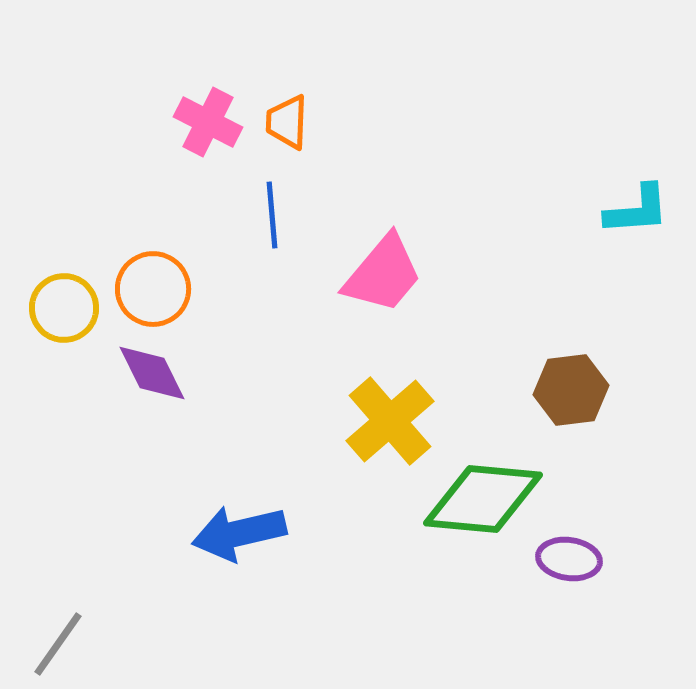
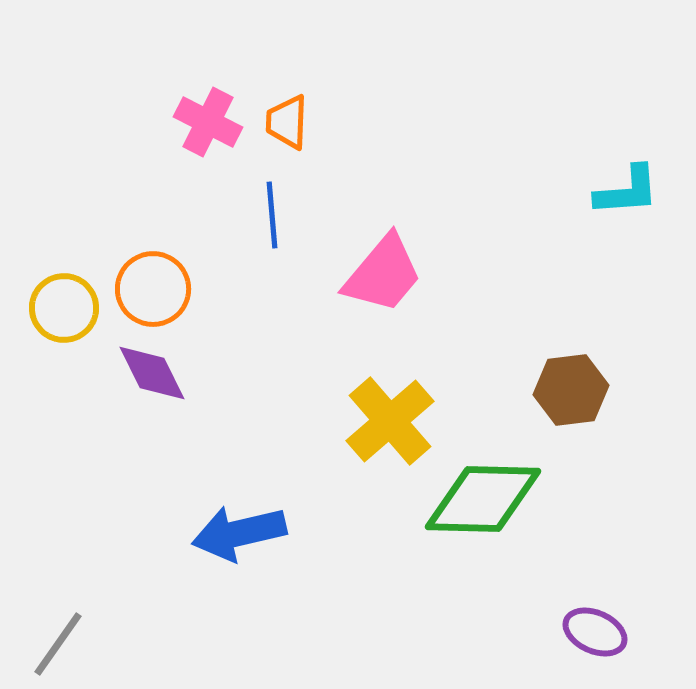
cyan L-shape: moved 10 px left, 19 px up
green diamond: rotated 4 degrees counterclockwise
purple ellipse: moved 26 px right, 73 px down; rotated 16 degrees clockwise
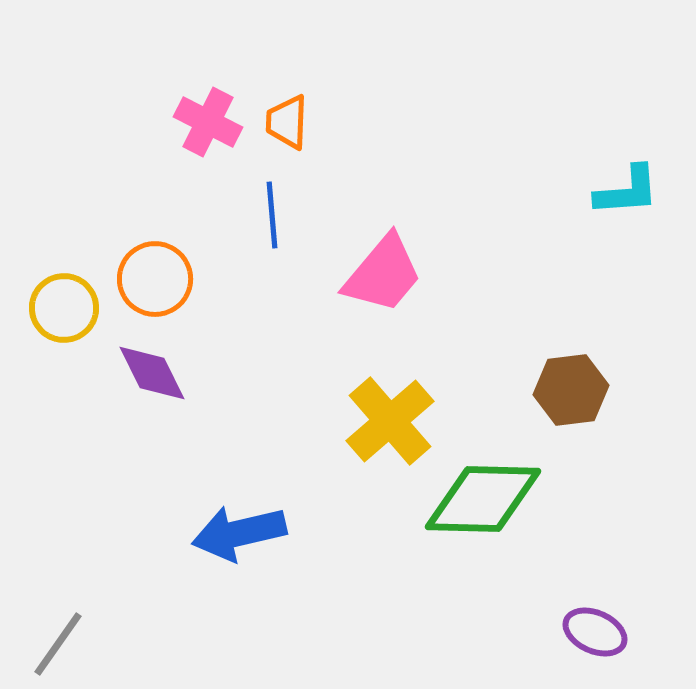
orange circle: moved 2 px right, 10 px up
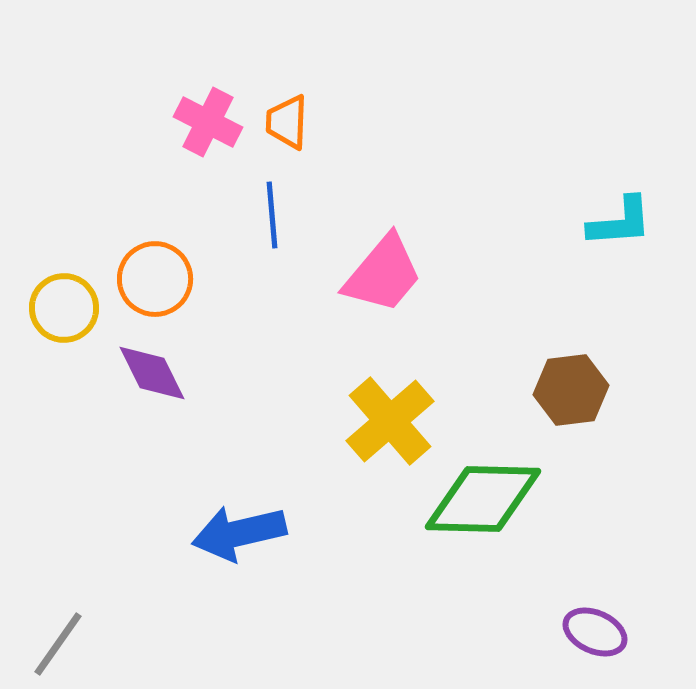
cyan L-shape: moved 7 px left, 31 px down
